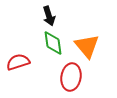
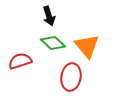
green diamond: rotated 40 degrees counterclockwise
red semicircle: moved 2 px right, 1 px up
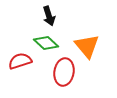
green diamond: moved 7 px left
red ellipse: moved 7 px left, 5 px up
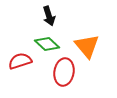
green diamond: moved 1 px right, 1 px down
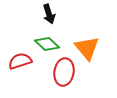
black arrow: moved 2 px up
orange triangle: moved 2 px down
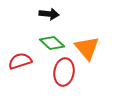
black arrow: rotated 66 degrees counterclockwise
green diamond: moved 5 px right, 1 px up
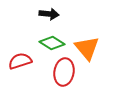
green diamond: rotated 10 degrees counterclockwise
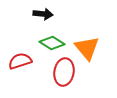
black arrow: moved 6 px left
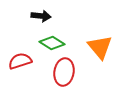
black arrow: moved 2 px left, 2 px down
orange triangle: moved 13 px right, 1 px up
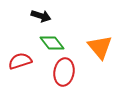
black arrow: rotated 12 degrees clockwise
green diamond: rotated 20 degrees clockwise
